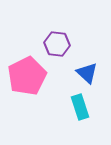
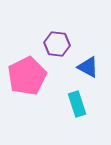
blue triangle: moved 1 px right, 6 px up; rotated 15 degrees counterclockwise
cyan rectangle: moved 3 px left, 3 px up
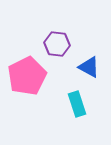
blue triangle: moved 1 px right
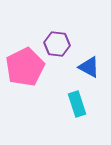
pink pentagon: moved 2 px left, 9 px up
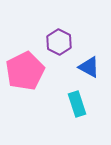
purple hexagon: moved 2 px right, 2 px up; rotated 20 degrees clockwise
pink pentagon: moved 4 px down
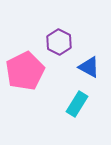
cyan rectangle: rotated 50 degrees clockwise
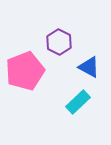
pink pentagon: rotated 6 degrees clockwise
cyan rectangle: moved 1 px right, 2 px up; rotated 15 degrees clockwise
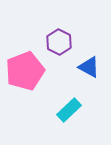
cyan rectangle: moved 9 px left, 8 px down
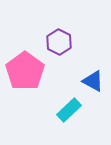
blue triangle: moved 4 px right, 14 px down
pink pentagon: rotated 15 degrees counterclockwise
